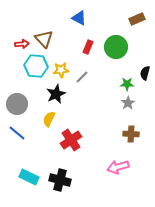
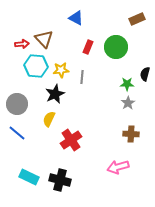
blue triangle: moved 3 px left
black semicircle: moved 1 px down
gray line: rotated 40 degrees counterclockwise
black star: moved 1 px left
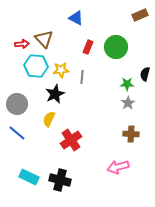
brown rectangle: moved 3 px right, 4 px up
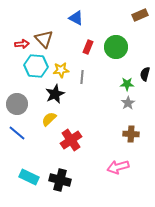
yellow semicircle: rotated 21 degrees clockwise
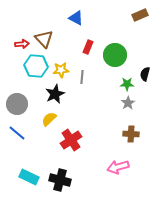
green circle: moved 1 px left, 8 px down
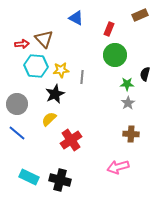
red rectangle: moved 21 px right, 18 px up
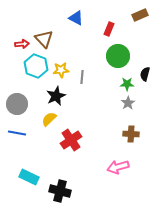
green circle: moved 3 px right, 1 px down
cyan hexagon: rotated 15 degrees clockwise
black star: moved 1 px right, 2 px down
blue line: rotated 30 degrees counterclockwise
black cross: moved 11 px down
